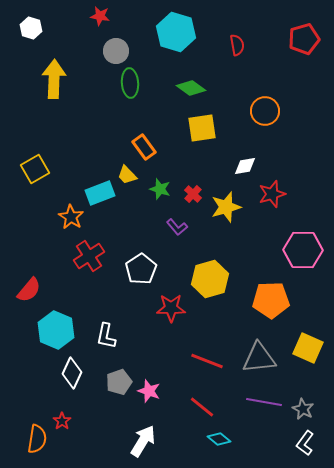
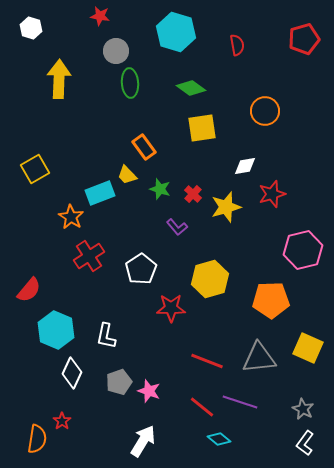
yellow arrow at (54, 79): moved 5 px right
pink hexagon at (303, 250): rotated 15 degrees counterclockwise
purple line at (264, 402): moved 24 px left; rotated 8 degrees clockwise
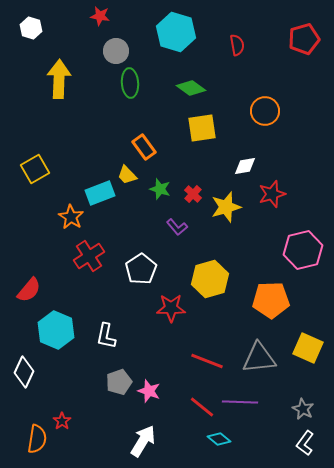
white diamond at (72, 373): moved 48 px left, 1 px up
purple line at (240, 402): rotated 16 degrees counterclockwise
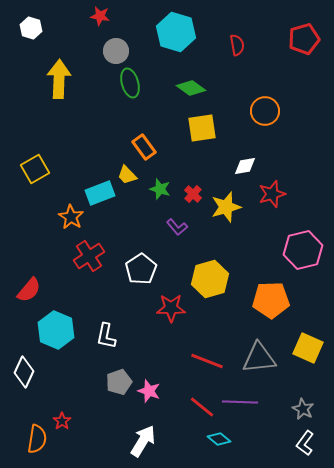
green ellipse at (130, 83): rotated 12 degrees counterclockwise
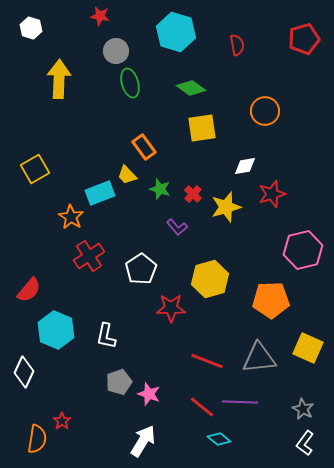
pink star at (149, 391): moved 3 px down
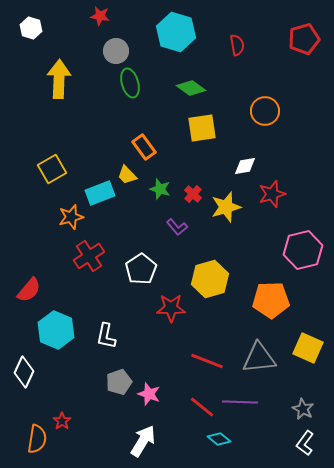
yellow square at (35, 169): moved 17 px right
orange star at (71, 217): rotated 25 degrees clockwise
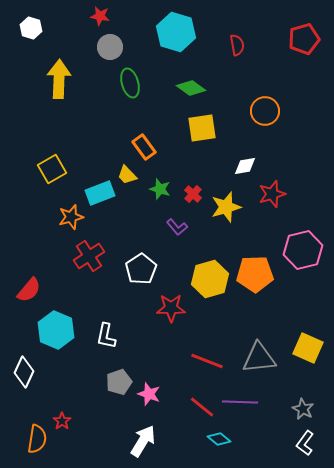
gray circle at (116, 51): moved 6 px left, 4 px up
orange pentagon at (271, 300): moved 16 px left, 26 px up
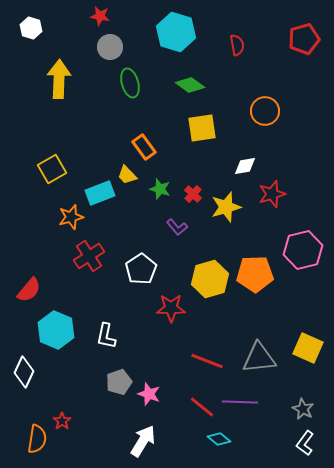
green diamond at (191, 88): moved 1 px left, 3 px up
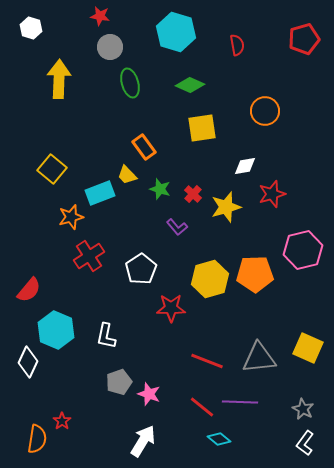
green diamond at (190, 85): rotated 12 degrees counterclockwise
yellow square at (52, 169): rotated 20 degrees counterclockwise
white diamond at (24, 372): moved 4 px right, 10 px up
